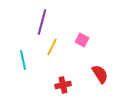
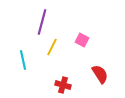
red cross: rotated 28 degrees clockwise
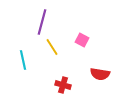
yellow line: rotated 60 degrees counterclockwise
red semicircle: rotated 132 degrees clockwise
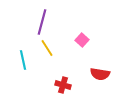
pink square: rotated 16 degrees clockwise
yellow line: moved 5 px left, 1 px down
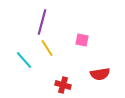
pink square: rotated 32 degrees counterclockwise
cyan line: moved 1 px right; rotated 30 degrees counterclockwise
red semicircle: rotated 18 degrees counterclockwise
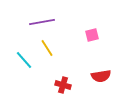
purple line: rotated 65 degrees clockwise
pink square: moved 10 px right, 5 px up; rotated 24 degrees counterclockwise
red semicircle: moved 1 px right, 2 px down
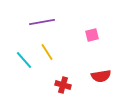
yellow line: moved 4 px down
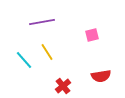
red cross: moved 1 px down; rotated 35 degrees clockwise
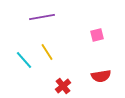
purple line: moved 5 px up
pink square: moved 5 px right
